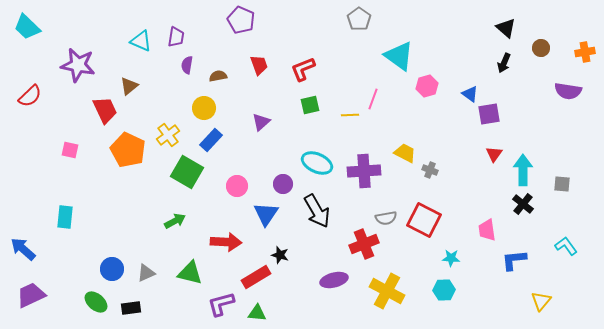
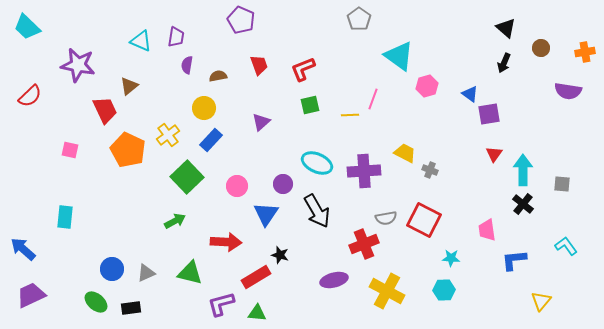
green square at (187, 172): moved 5 px down; rotated 16 degrees clockwise
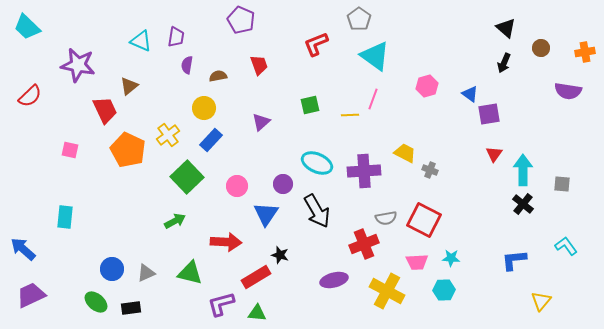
cyan triangle at (399, 56): moved 24 px left
red L-shape at (303, 69): moved 13 px right, 25 px up
pink trapezoid at (487, 230): moved 70 px left, 32 px down; rotated 85 degrees counterclockwise
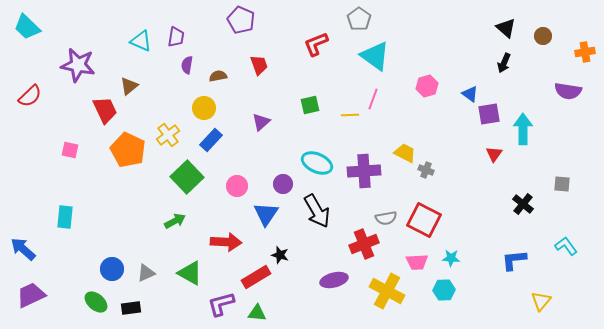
brown circle at (541, 48): moved 2 px right, 12 px up
gray cross at (430, 170): moved 4 px left
cyan arrow at (523, 170): moved 41 px up
green triangle at (190, 273): rotated 16 degrees clockwise
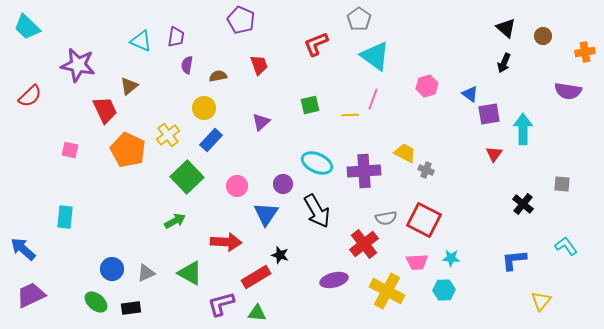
red cross at (364, 244): rotated 16 degrees counterclockwise
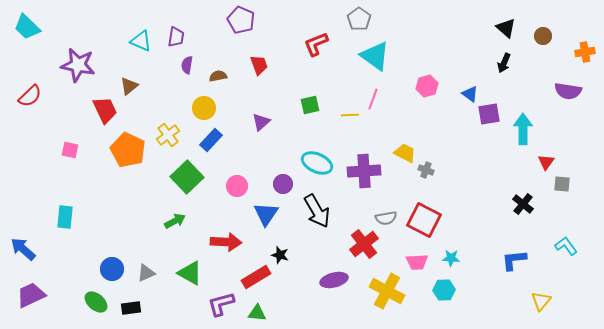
red triangle at (494, 154): moved 52 px right, 8 px down
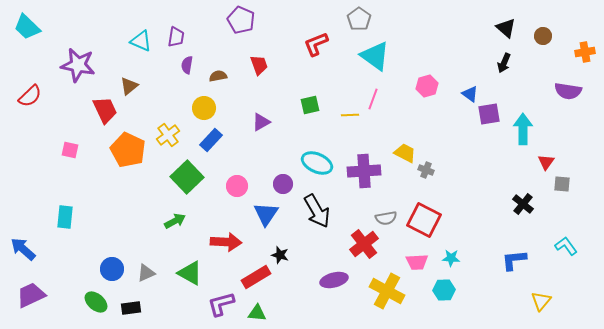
purple triangle at (261, 122): rotated 12 degrees clockwise
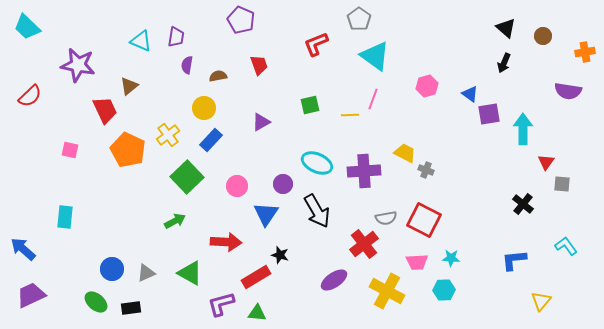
purple ellipse at (334, 280): rotated 20 degrees counterclockwise
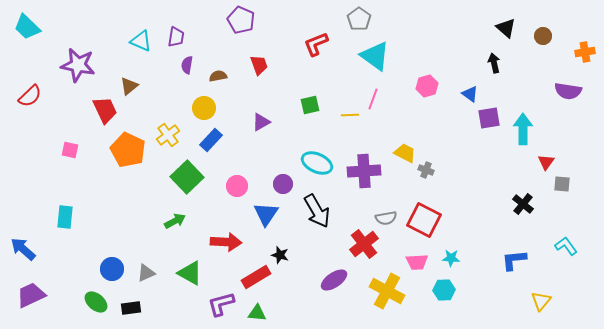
black arrow at (504, 63): moved 10 px left; rotated 144 degrees clockwise
purple square at (489, 114): moved 4 px down
